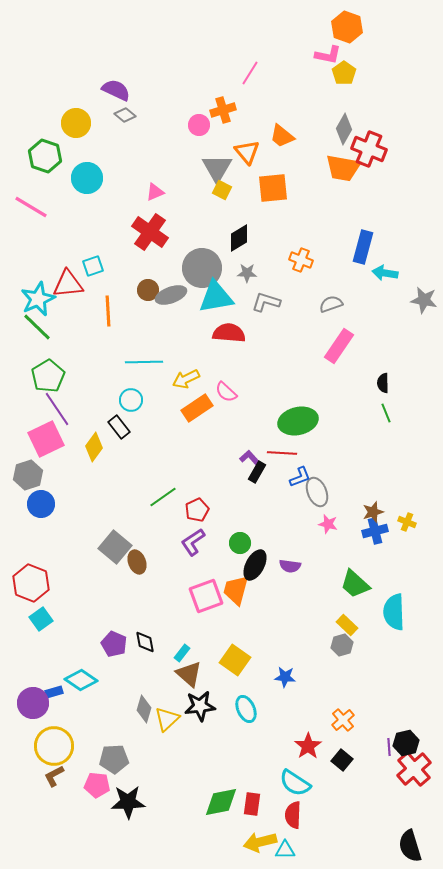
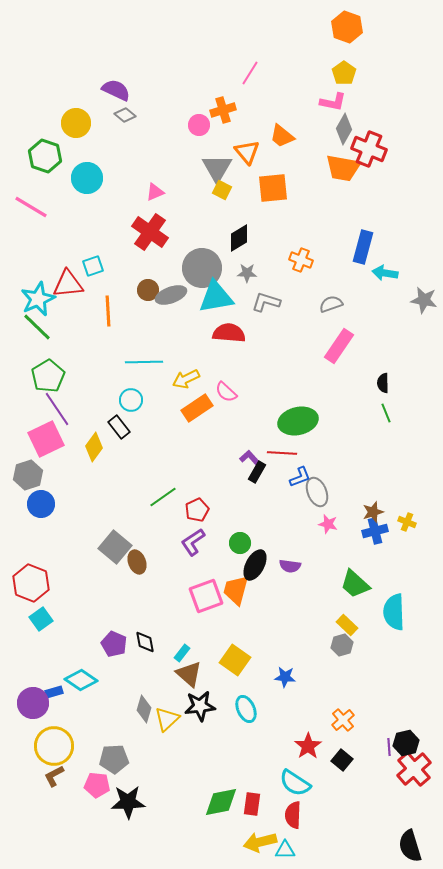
pink L-shape at (328, 55): moved 5 px right, 47 px down
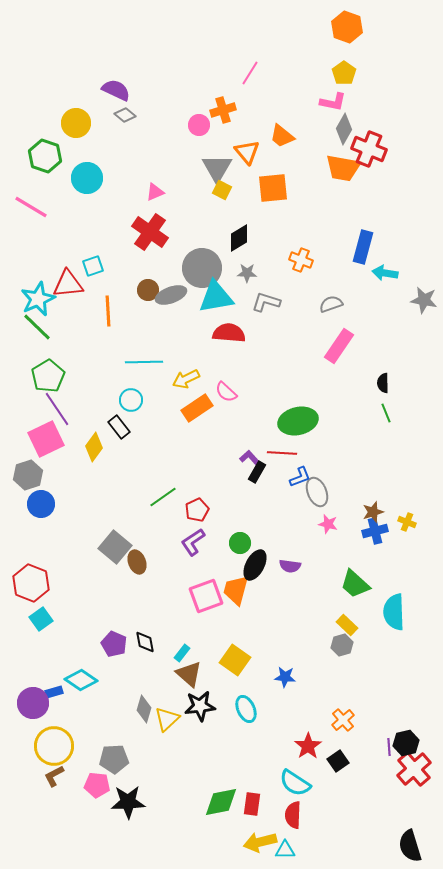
black square at (342, 760): moved 4 px left, 1 px down; rotated 15 degrees clockwise
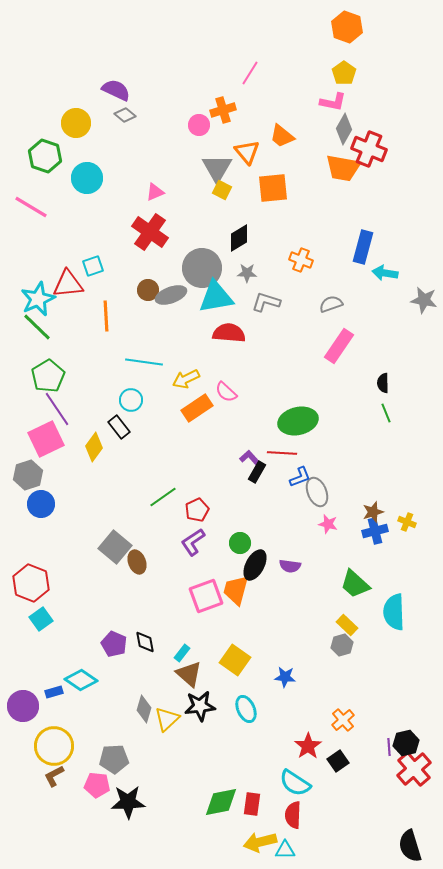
orange line at (108, 311): moved 2 px left, 5 px down
cyan line at (144, 362): rotated 9 degrees clockwise
purple circle at (33, 703): moved 10 px left, 3 px down
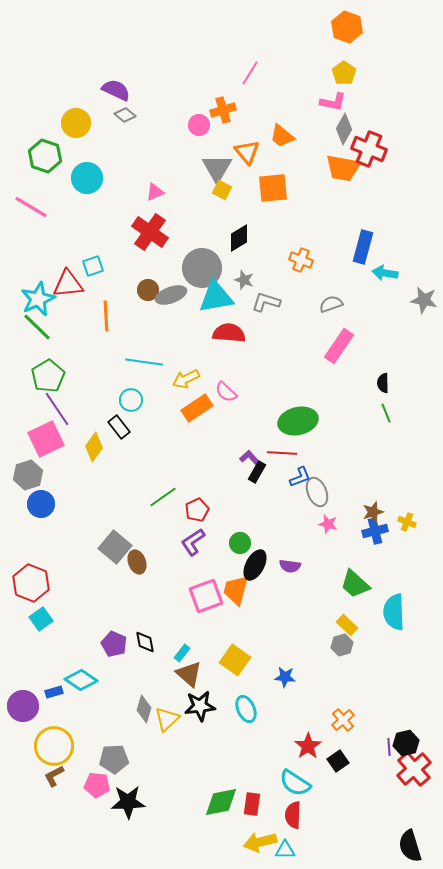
gray star at (247, 273): moved 3 px left, 7 px down; rotated 18 degrees clockwise
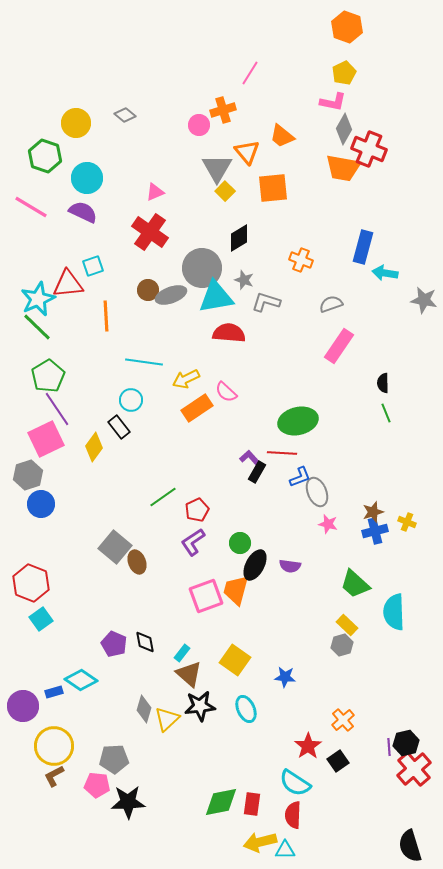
yellow pentagon at (344, 73): rotated 10 degrees clockwise
purple semicircle at (116, 90): moved 33 px left, 122 px down
yellow square at (222, 190): moved 3 px right, 1 px down; rotated 18 degrees clockwise
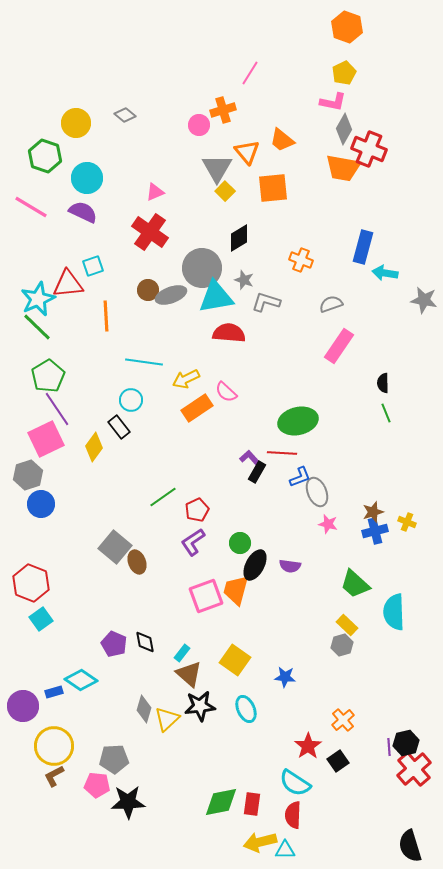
orange trapezoid at (282, 136): moved 4 px down
